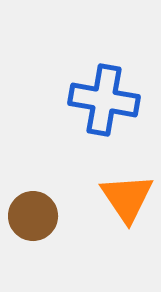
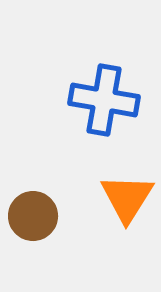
orange triangle: rotated 6 degrees clockwise
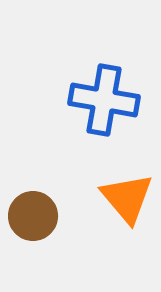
orange triangle: rotated 12 degrees counterclockwise
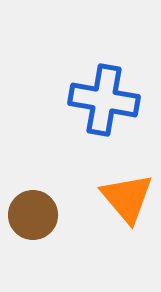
brown circle: moved 1 px up
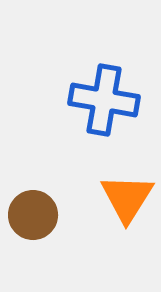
orange triangle: rotated 12 degrees clockwise
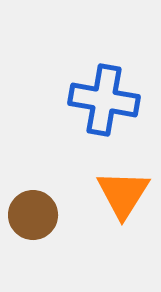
orange triangle: moved 4 px left, 4 px up
